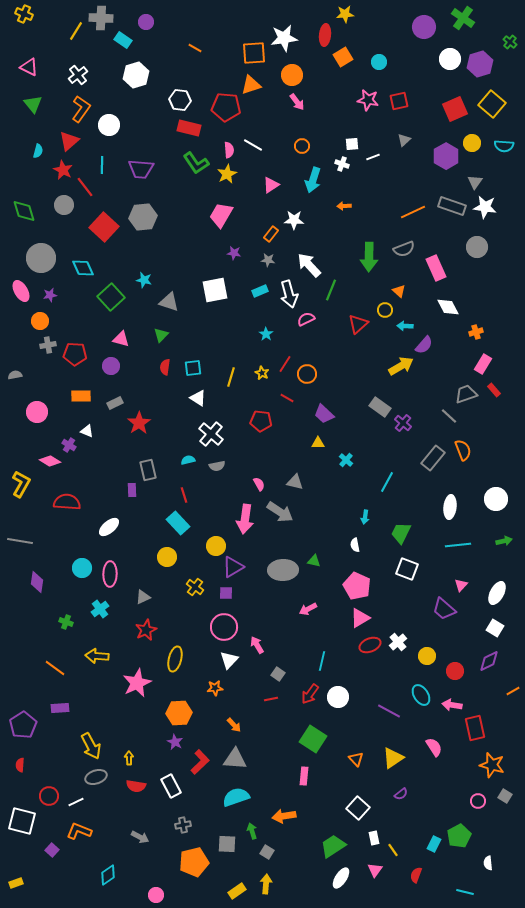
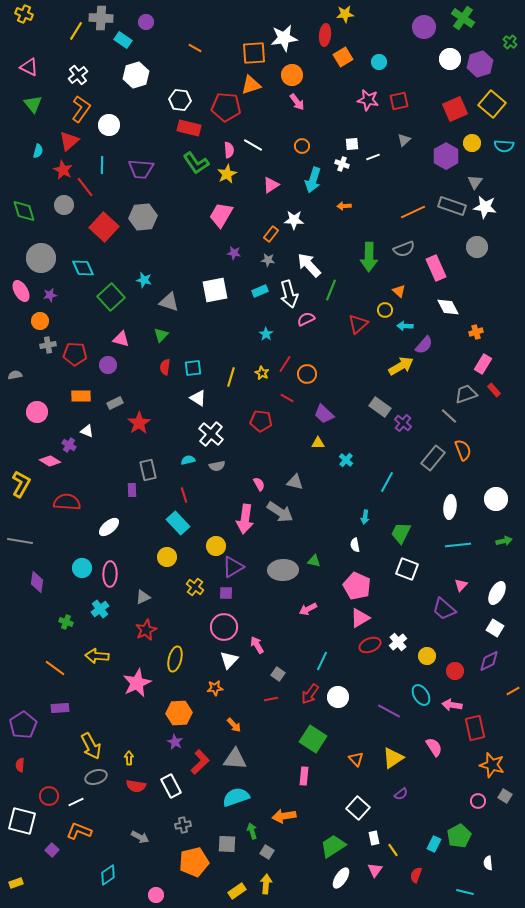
purple circle at (111, 366): moved 3 px left, 1 px up
cyan line at (322, 661): rotated 12 degrees clockwise
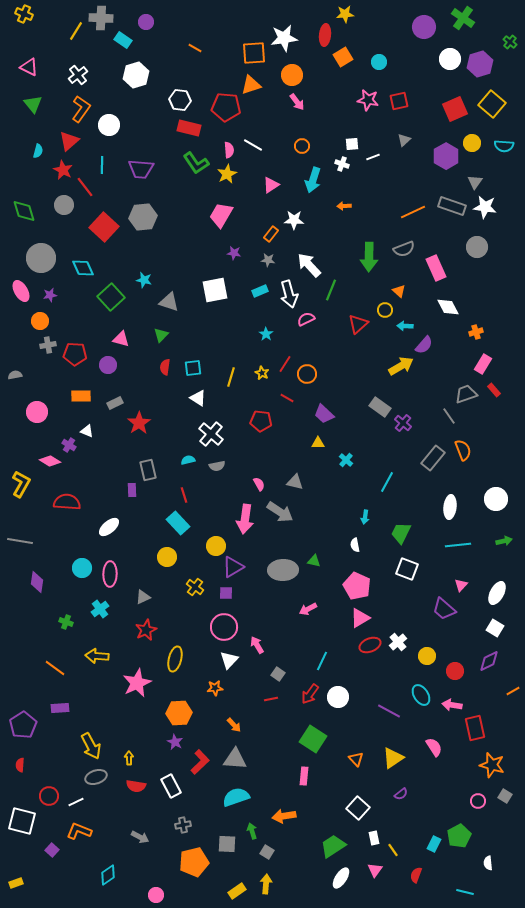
gray line at (449, 416): rotated 12 degrees clockwise
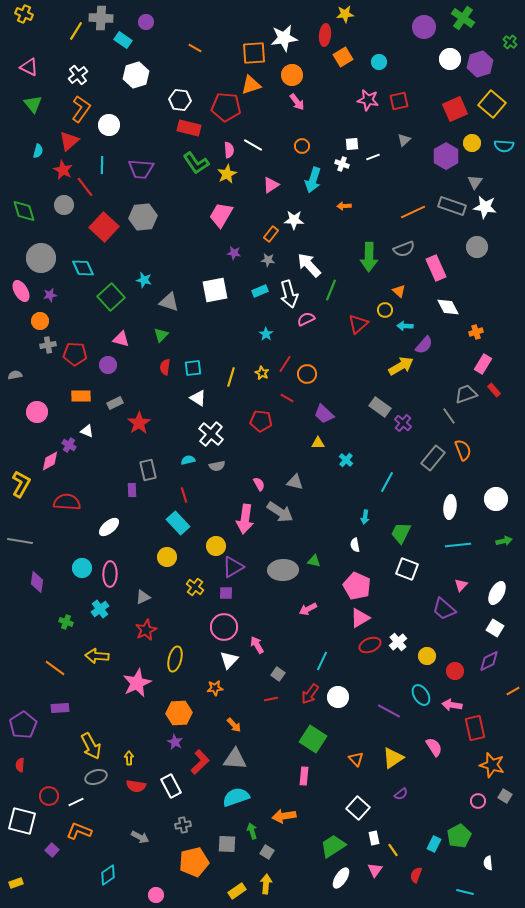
pink diamond at (50, 461): rotated 60 degrees counterclockwise
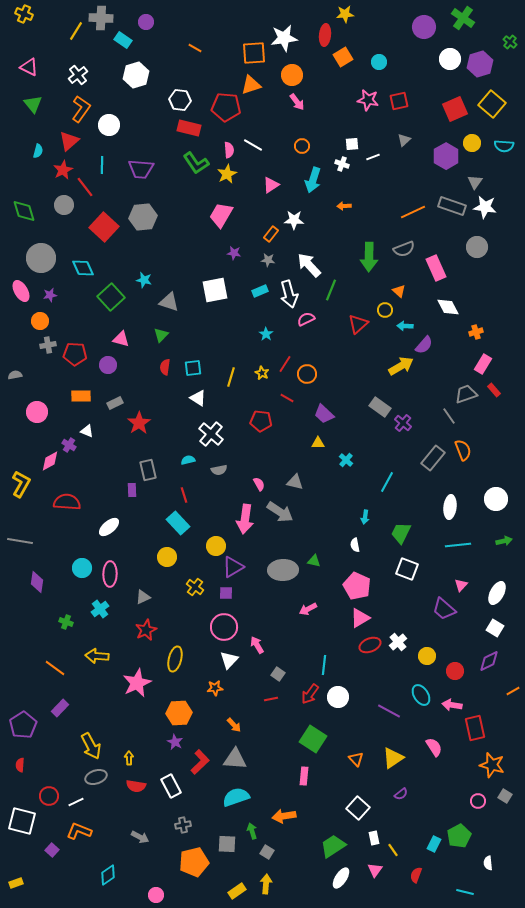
red star at (63, 170): rotated 18 degrees clockwise
gray semicircle at (217, 466): moved 2 px right, 4 px down
cyan line at (322, 661): moved 2 px right, 4 px down; rotated 18 degrees counterclockwise
purple rectangle at (60, 708): rotated 42 degrees counterclockwise
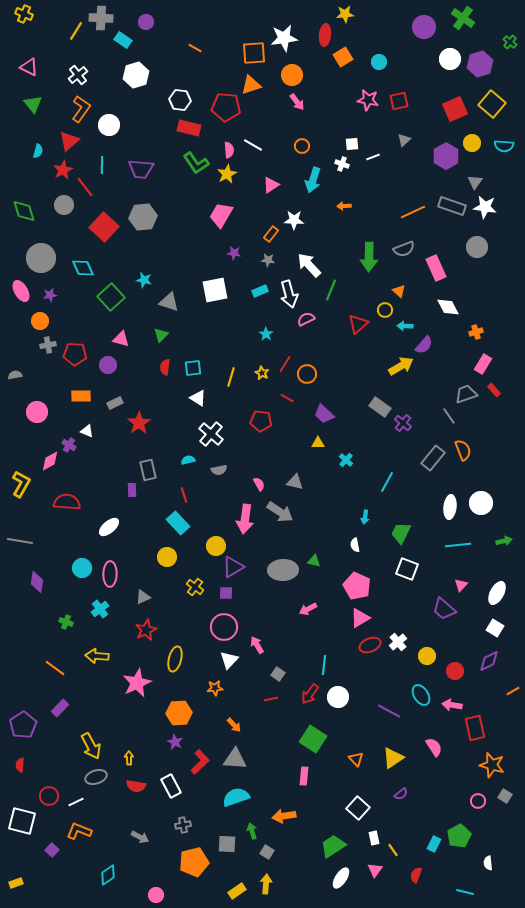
white circle at (496, 499): moved 15 px left, 4 px down
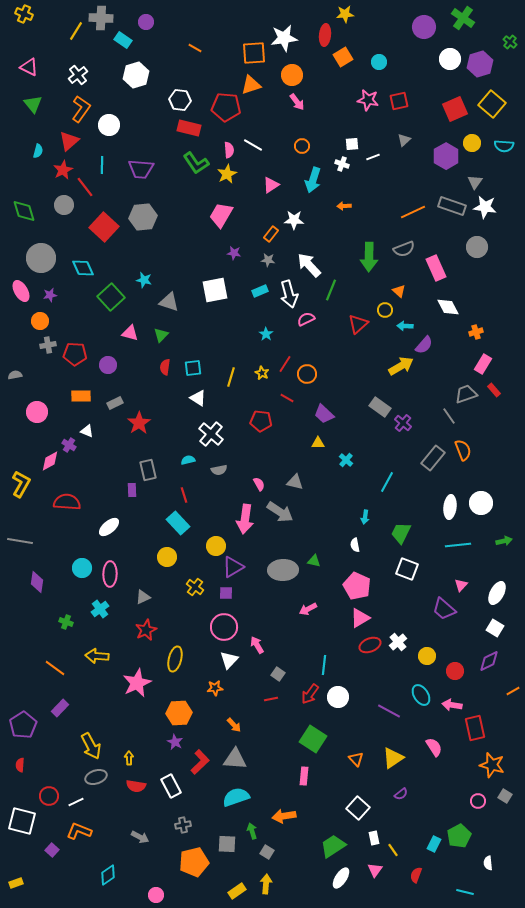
pink triangle at (121, 339): moved 9 px right, 6 px up
